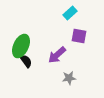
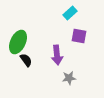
green ellipse: moved 3 px left, 4 px up
purple arrow: rotated 54 degrees counterclockwise
black semicircle: moved 1 px up
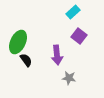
cyan rectangle: moved 3 px right, 1 px up
purple square: rotated 28 degrees clockwise
gray star: rotated 16 degrees clockwise
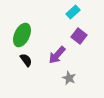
green ellipse: moved 4 px right, 7 px up
purple arrow: rotated 48 degrees clockwise
gray star: rotated 16 degrees clockwise
